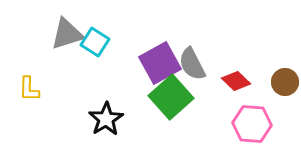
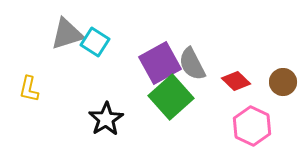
brown circle: moved 2 px left
yellow L-shape: rotated 12 degrees clockwise
pink hexagon: moved 2 px down; rotated 21 degrees clockwise
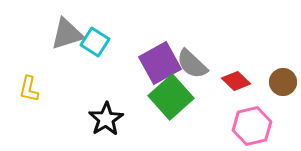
gray semicircle: rotated 20 degrees counterclockwise
pink hexagon: rotated 21 degrees clockwise
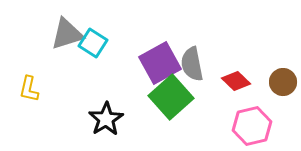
cyan square: moved 2 px left, 1 px down
gray semicircle: rotated 36 degrees clockwise
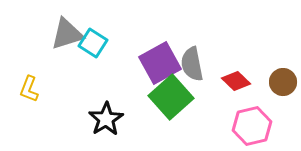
yellow L-shape: rotated 8 degrees clockwise
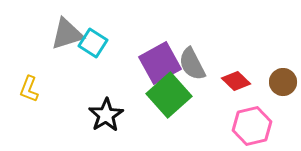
gray semicircle: rotated 16 degrees counterclockwise
green square: moved 2 px left, 2 px up
black star: moved 4 px up
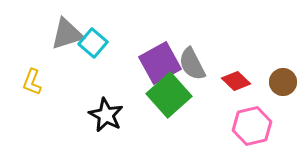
cyan square: rotated 8 degrees clockwise
yellow L-shape: moved 3 px right, 7 px up
black star: rotated 12 degrees counterclockwise
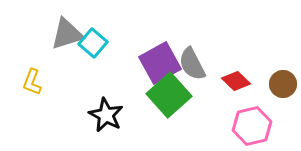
brown circle: moved 2 px down
